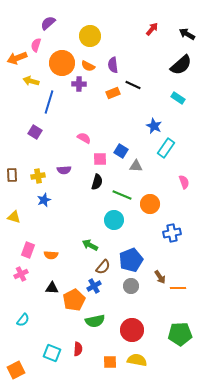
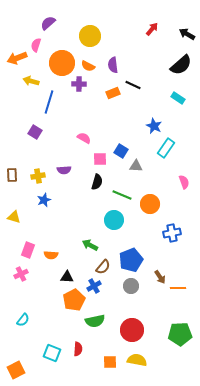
black triangle at (52, 288): moved 15 px right, 11 px up
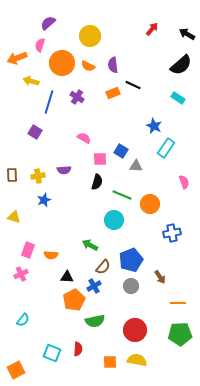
pink semicircle at (36, 45): moved 4 px right
purple cross at (79, 84): moved 2 px left, 13 px down; rotated 32 degrees clockwise
orange line at (178, 288): moved 15 px down
red circle at (132, 330): moved 3 px right
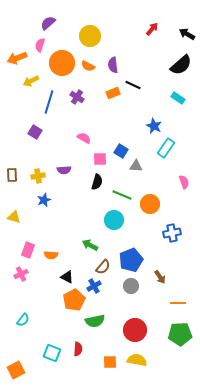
yellow arrow at (31, 81): rotated 42 degrees counterclockwise
black triangle at (67, 277): rotated 24 degrees clockwise
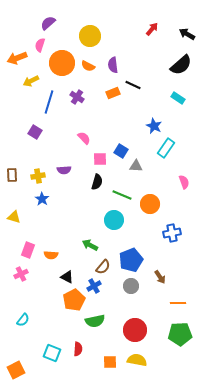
pink semicircle at (84, 138): rotated 16 degrees clockwise
blue star at (44, 200): moved 2 px left, 1 px up; rotated 16 degrees counterclockwise
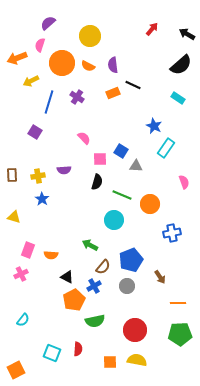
gray circle at (131, 286): moved 4 px left
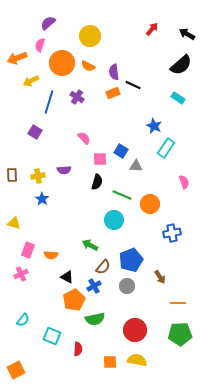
purple semicircle at (113, 65): moved 1 px right, 7 px down
yellow triangle at (14, 217): moved 6 px down
green semicircle at (95, 321): moved 2 px up
cyan square at (52, 353): moved 17 px up
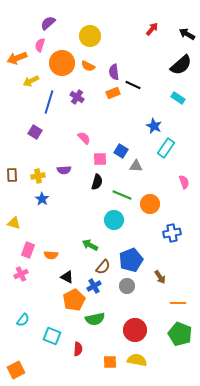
green pentagon at (180, 334): rotated 25 degrees clockwise
